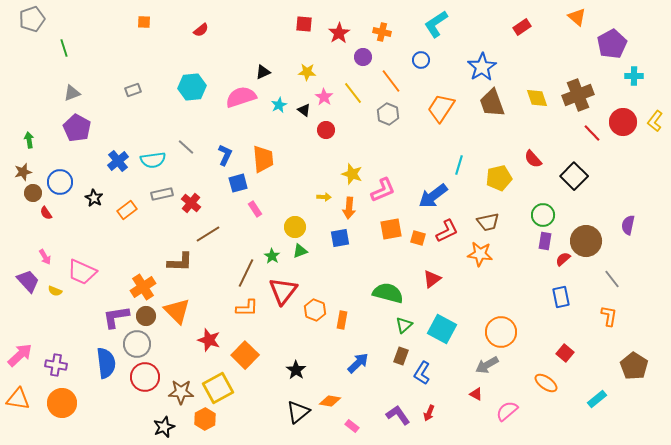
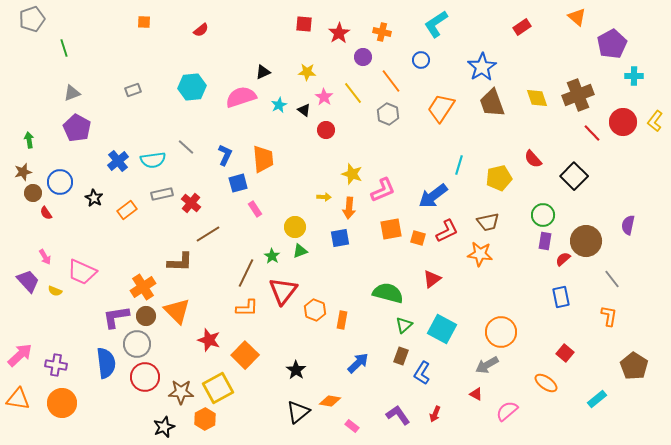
red arrow at (429, 413): moved 6 px right, 1 px down
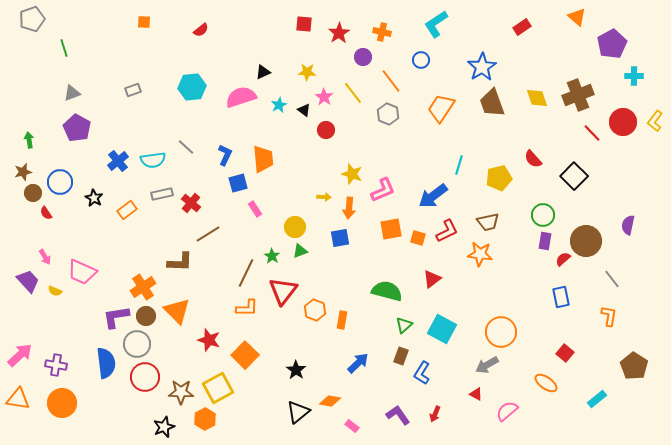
green semicircle at (388, 293): moved 1 px left, 2 px up
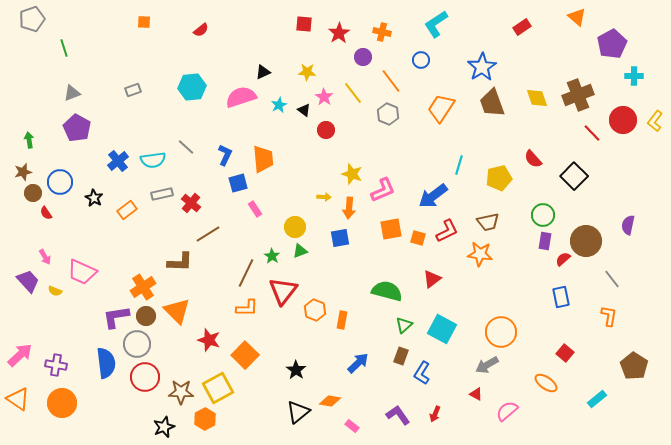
red circle at (623, 122): moved 2 px up
orange triangle at (18, 399): rotated 25 degrees clockwise
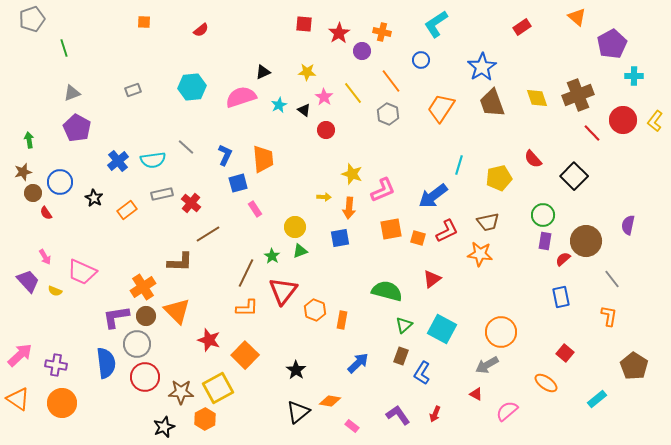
purple circle at (363, 57): moved 1 px left, 6 px up
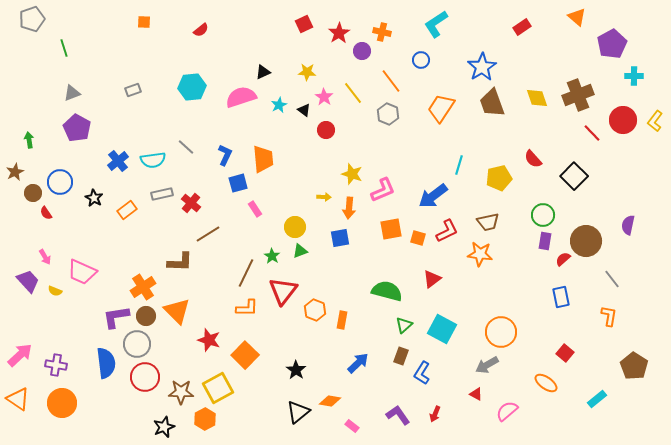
red square at (304, 24): rotated 30 degrees counterclockwise
brown star at (23, 172): moved 8 px left; rotated 12 degrees counterclockwise
